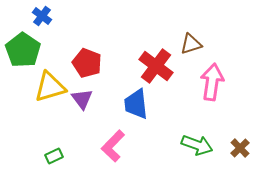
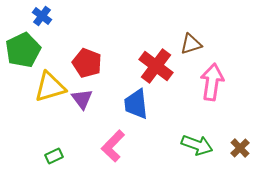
green pentagon: rotated 12 degrees clockwise
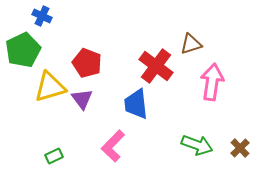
blue cross: rotated 12 degrees counterclockwise
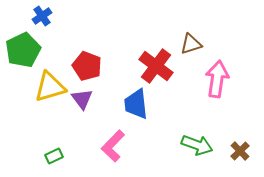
blue cross: rotated 30 degrees clockwise
red pentagon: moved 3 px down
pink arrow: moved 5 px right, 3 px up
brown cross: moved 3 px down
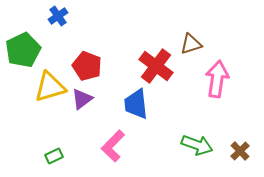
blue cross: moved 16 px right
purple triangle: rotated 30 degrees clockwise
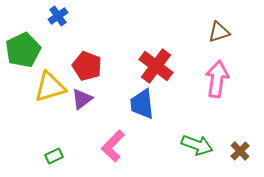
brown triangle: moved 28 px right, 12 px up
blue trapezoid: moved 6 px right
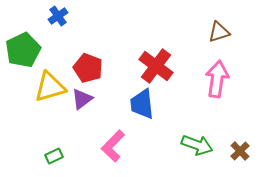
red pentagon: moved 1 px right, 2 px down
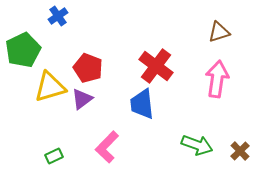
pink L-shape: moved 6 px left, 1 px down
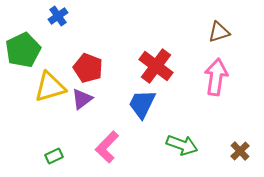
pink arrow: moved 1 px left, 2 px up
blue trapezoid: rotated 32 degrees clockwise
green arrow: moved 15 px left
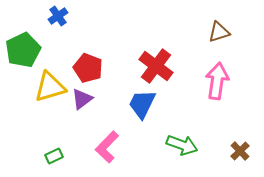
pink arrow: moved 1 px right, 4 px down
